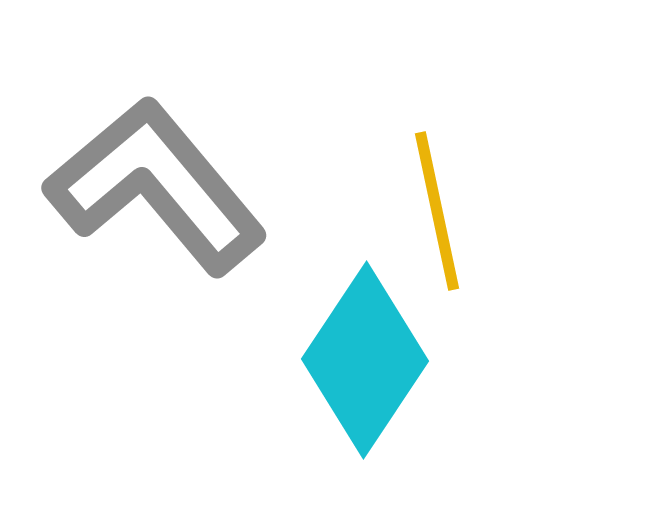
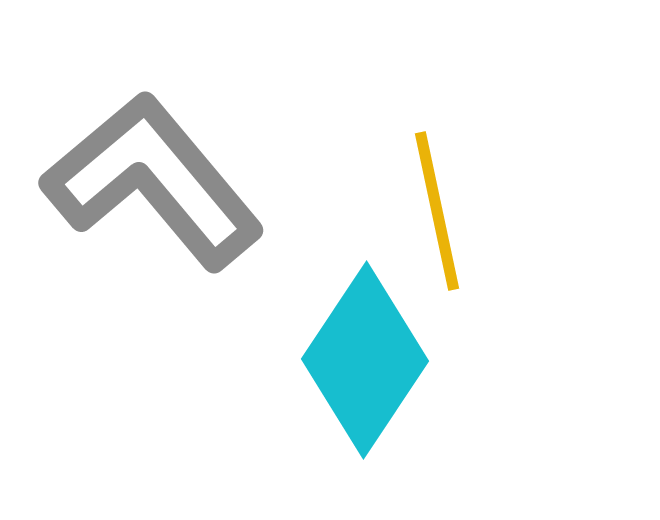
gray L-shape: moved 3 px left, 5 px up
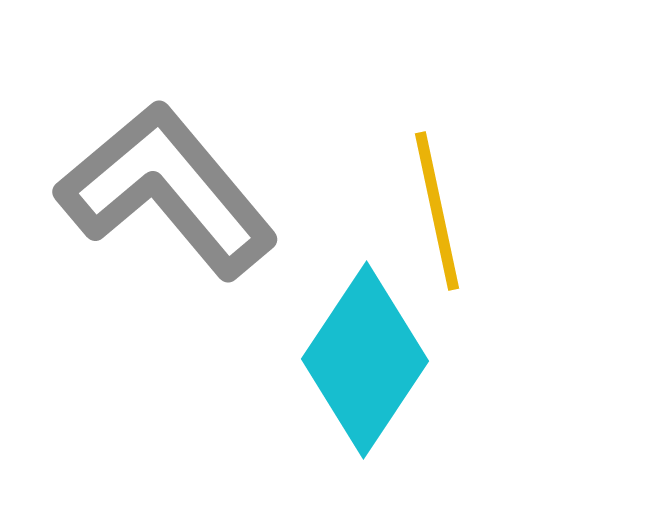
gray L-shape: moved 14 px right, 9 px down
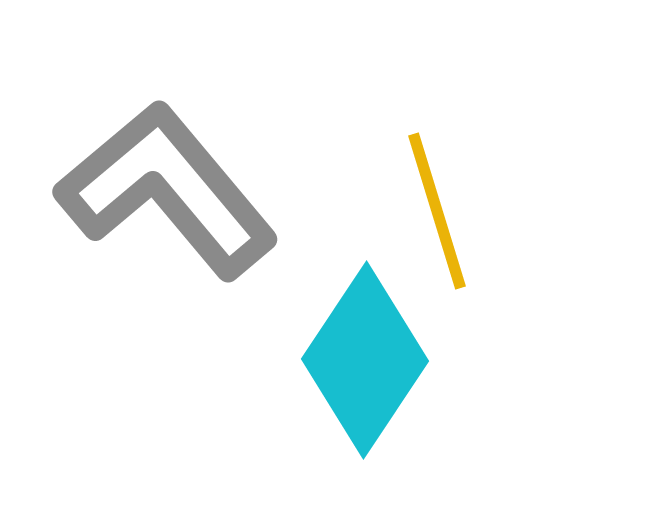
yellow line: rotated 5 degrees counterclockwise
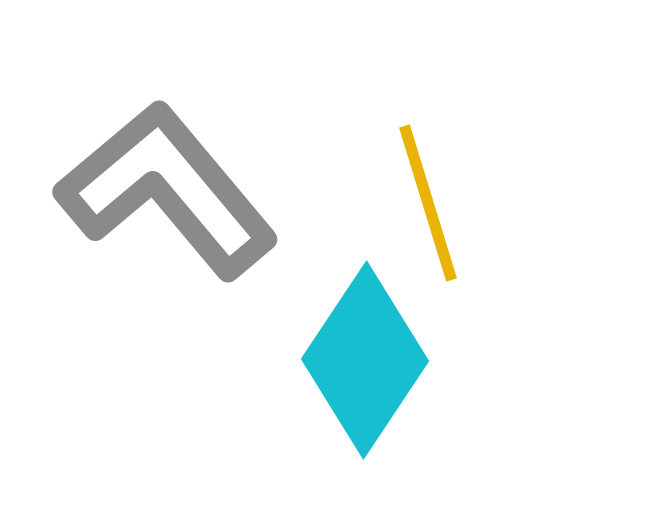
yellow line: moved 9 px left, 8 px up
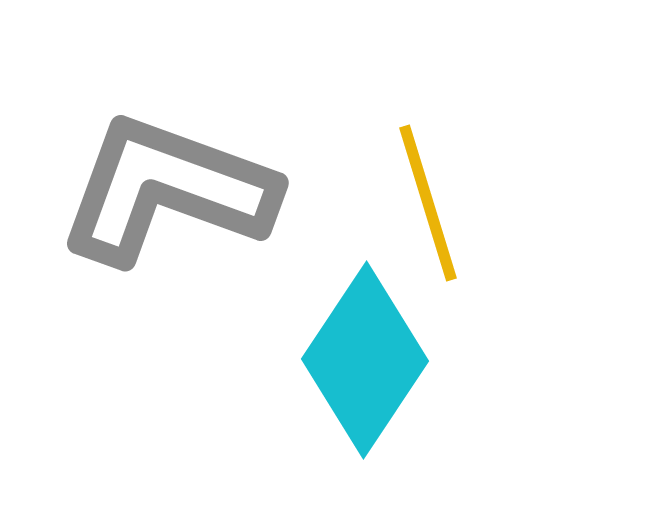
gray L-shape: rotated 30 degrees counterclockwise
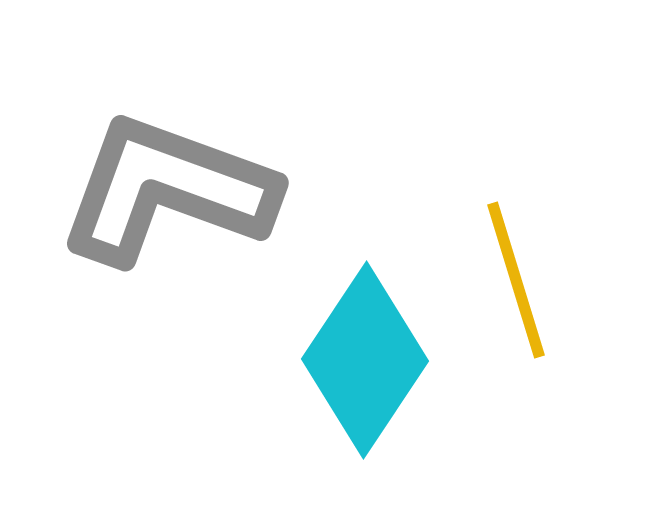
yellow line: moved 88 px right, 77 px down
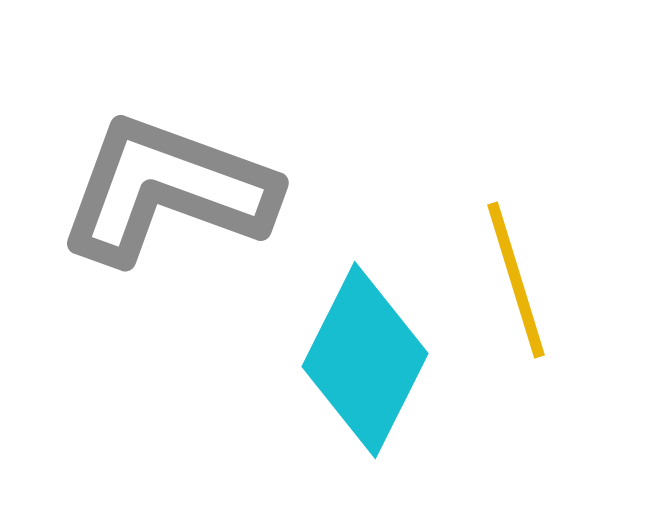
cyan diamond: rotated 7 degrees counterclockwise
